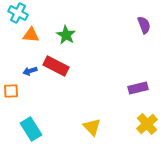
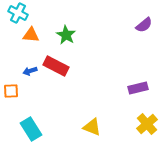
purple semicircle: rotated 72 degrees clockwise
yellow triangle: rotated 24 degrees counterclockwise
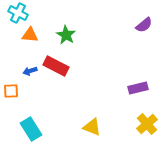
orange triangle: moved 1 px left
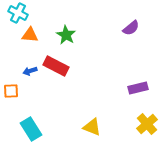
purple semicircle: moved 13 px left, 3 px down
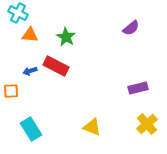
green star: moved 2 px down
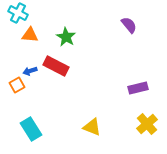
purple semicircle: moved 2 px left, 3 px up; rotated 90 degrees counterclockwise
orange square: moved 6 px right, 6 px up; rotated 28 degrees counterclockwise
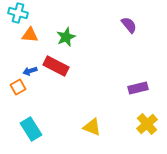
cyan cross: rotated 12 degrees counterclockwise
green star: rotated 18 degrees clockwise
orange square: moved 1 px right, 2 px down
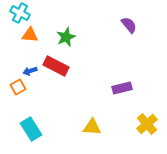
cyan cross: moved 2 px right; rotated 12 degrees clockwise
purple rectangle: moved 16 px left
yellow triangle: rotated 18 degrees counterclockwise
